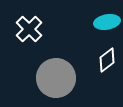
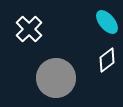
cyan ellipse: rotated 60 degrees clockwise
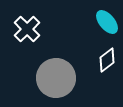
white cross: moved 2 px left
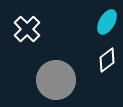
cyan ellipse: rotated 70 degrees clockwise
gray circle: moved 2 px down
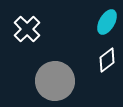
gray circle: moved 1 px left, 1 px down
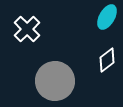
cyan ellipse: moved 5 px up
